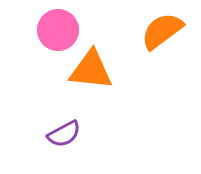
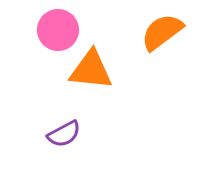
orange semicircle: moved 1 px down
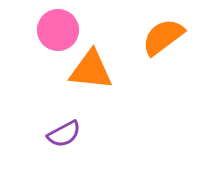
orange semicircle: moved 1 px right, 5 px down
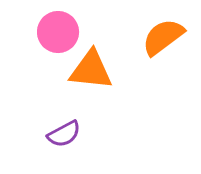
pink circle: moved 2 px down
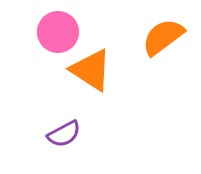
orange triangle: rotated 27 degrees clockwise
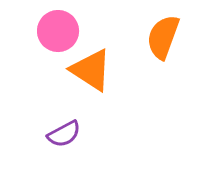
pink circle: moved 1 px up
orange semicircle: rotated 33 degrees counterclockwise
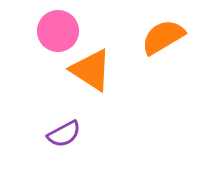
orange semicircle: rotated 39 degrees clockwise
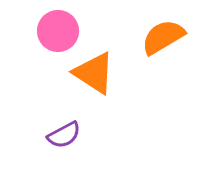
orange triangle: moved 3 px right, 3 px down
purple semicircle: moved 1 px down
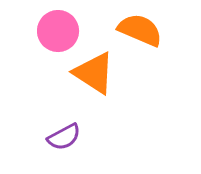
orange semicircle: moved 23 px left, 7 px up; rotated 54 degrees clockwise
purple semicircle: moved 2 px down
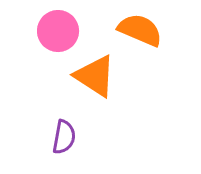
orange triangle: moved 1 px right, 3 px down
purple semicircle: rotated 52 degrees counterclockwise
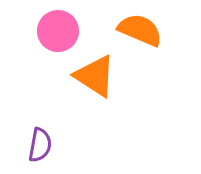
purple semicircle: moved 24 px left, 8 px down
